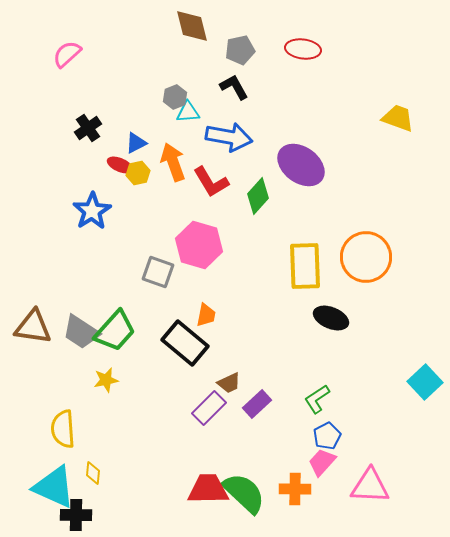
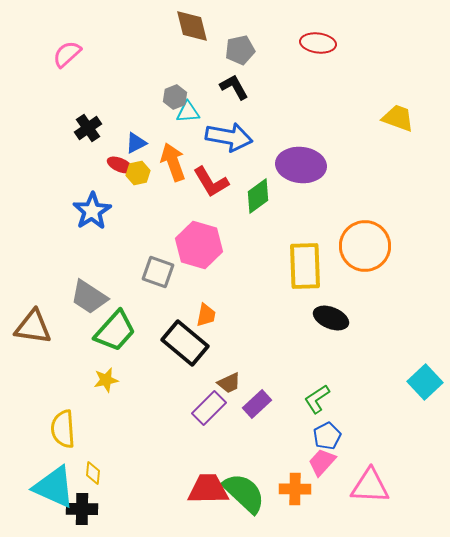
red ellipse at (303, 49): moved 15 px right, 6 px up
purple ellipse at (301, 165): rotated 30 degrees counterclockwise
green diamond at (258, 196): rotated 12 degrees clockwise
orange circle at (366, 257): moved 1 px left, 11 px up
gray trapezoid at (81, 332): moved 8 px right, 35 px up
black cross at (76, 515): moved 6 px right, 6 px up
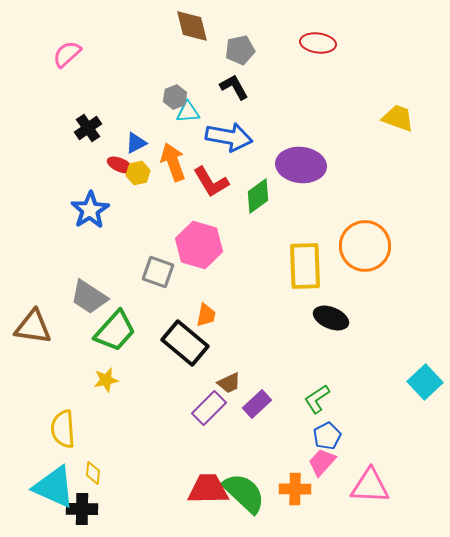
blue star at (92, 211): moved 2 px left, 1 px up
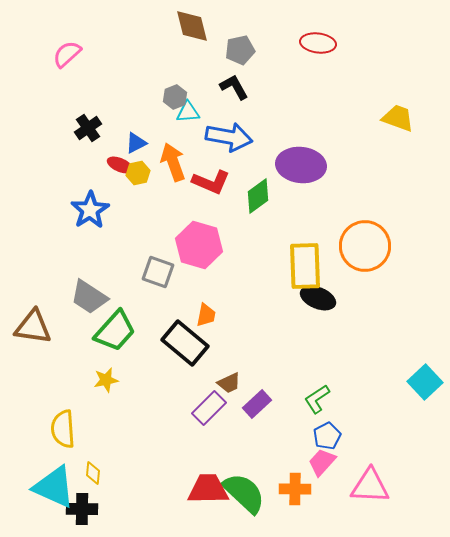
red L-shape at (211, 182): rotated 36 degrees counterclockwise
black ellipse at (331, 318): moved 13 px left, 20 px up
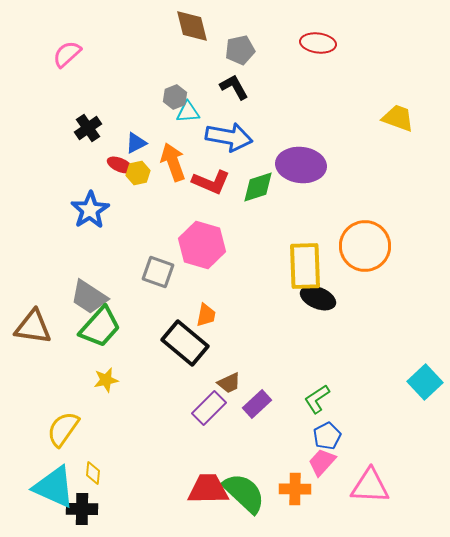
green diamond at (258, 196): moved 9 px up; rotated 18 degrees clockwise
pink hexagon at (199, 245): moved 3 px right
green trapezoid at (115, 331): moved 15 px left, 4 px up
yellow semicircle at (63, 429): rotated 39 degrees clockwise
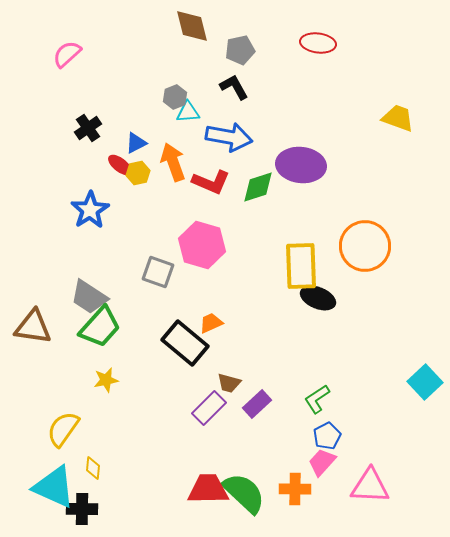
red ellipse at (120, 165): rotated 15 degrees clockwise
yellow rectangle at (305, 266): moved 4 px left
orange trapezoid at (206, 315): moved 5 px right, 8 px down; rotated 125 degrees counterclockwise
brown trapezoid at (229, 383): rotated 40 degrees clockwise
yellow diamond at (93, 473): moved 5 px up
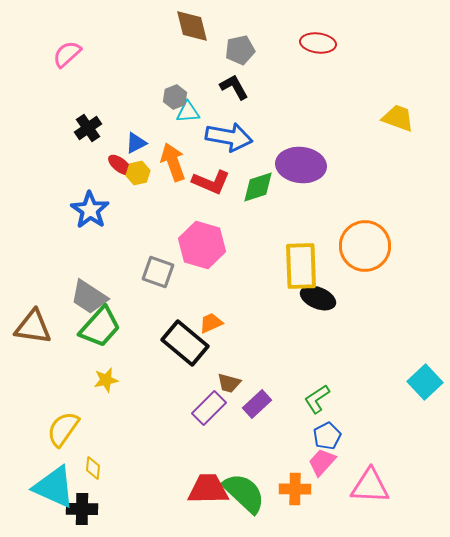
blue star at (90, 210): rotated 6 degrees counterclockwise
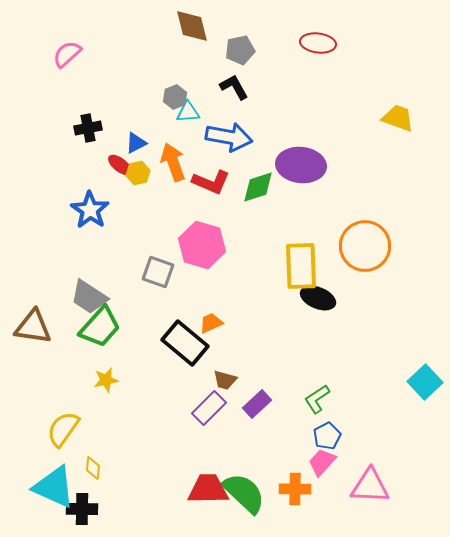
black cross at (88, 128): rotated 24 degrees clockwise
brown trapezoid at (229, 383): moved 4 px left, 3 px up
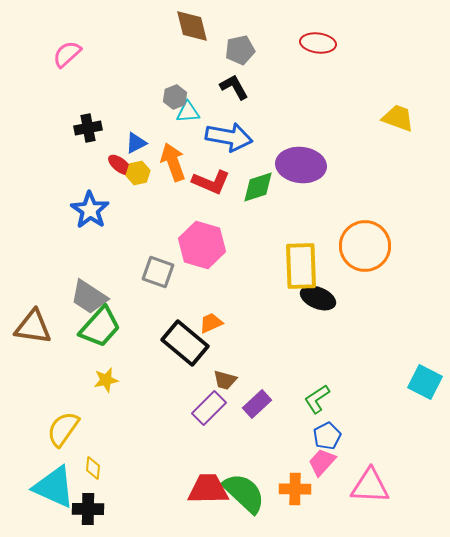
cyan square at (425, 382): rotated 20 degrees counterclockwise
black cross at (82, 509): moved 6 px right
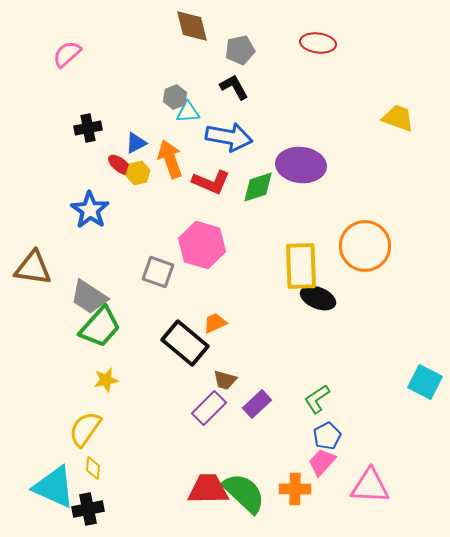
orange arrow at (173, 162): moved 3 px left, 3 px up
orange trapezoid at (211, 323): moved 4 px right
brown triangle at (33, 327): moved 59 px up
yellow semicircle at (63, 429): moved 22 px right
black cross at (88, 509): rotated 12 degrees counterclockwise
